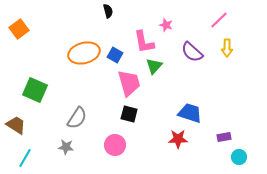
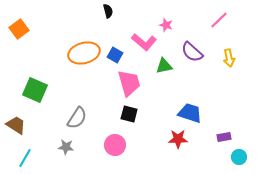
pink L-shape: rotated 40 degrees counterclockwise
yellow arrow: moved 2 px right, 10 px down; rotated 12 degrees counterclockwise
green triangle: moved 10 px right; rotated 36 degrees clockwise
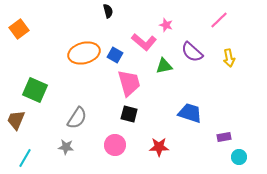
brown trapezoid: moved 5 px up; rotated 100 degrees counterclockwise
red star: moved 19 px left, 8 px down
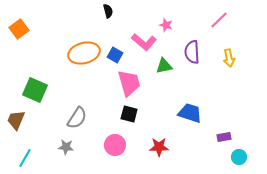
purple semicircle: rotated 45 degrees clockwise
